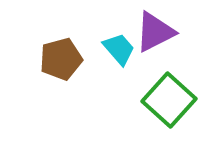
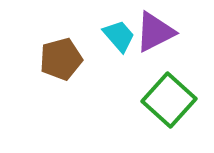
cyan trapezoid: moved 13 px up
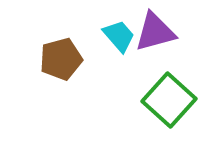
purple triangle: rotated 12 degrees clockwise
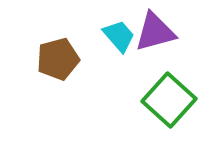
brown pentagon: moved 3 px left
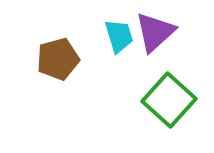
purple triangle: rotated 27 degrees counterclockwise
cyan trapezoid: rotated 24 degrees clockwise
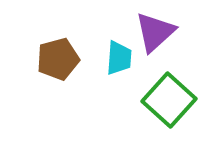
cyan trapezoid: moved 22 px down; rotated 21 degrees clockwise
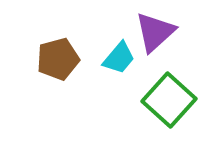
cyan trapezoid: rotated 36 degrees clockwise
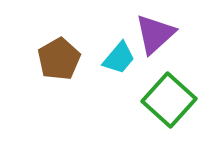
purple triangle: moved 2 px down
brown pentagon: moved 1 px right; rotated 15 degrees counterclockwise
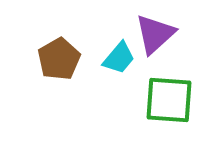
green square: rotated 38 degrees counterclockwise
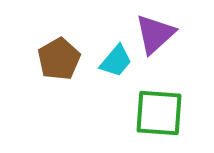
cyan trapezoid: moved 3 px left, 3 px down
green square: moved 10 px left, 13 px down
